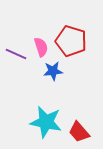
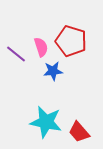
purple line: rotated 15 degrees clockwise
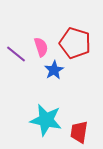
red pentagon: moved 4 px right, 2 px down
blue star: moved 1 px right, 1 px up; rotated 24 degrees counterclockwise
cyan star: moved 2 px up
red trapezoid: rotated 50 degrees clockwise
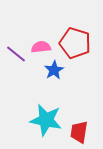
pink semicircle: rotated 78 degrees counterclockwise
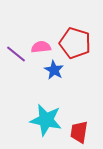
blue star: rotated 12 degrees counterclockwise
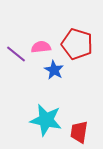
red pentagon: moved 2 px right, 1 px down
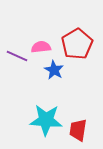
red pentagon: rotated 24 degrees clockwise
purple line: moved 1 px right, 2 px down; rotated 15 degrees counterclockwise
cyan star: rotated 8 degrees counterclockwise
red trapezoid: moved 1 px left, 2 px up
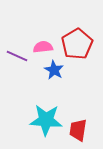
pink semicircle: moved 2 px right
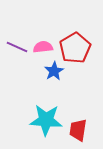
red pentagon: moved 2 px left, 4 px down
purple line: moved 9 px up
blue star: moved 1 px down; rotated 12 degrees clockwise
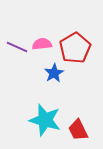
pink semicircle: moved 1 px left, 3 px up
blue star: moved 2 px down
cyan star: moved 1 px left; rotated 12 degrees clockwise
red trapezoid: rotated 35 degrees counterclockwise
